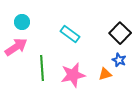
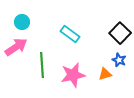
green line: moved 3 px up
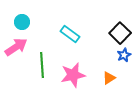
blue star: moved 5 px right, 5 px up; rotated 24 degrees clockwise
orange triangle: moved 4 px right, 4 px down; rotated 16 degrees counterclockwise
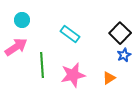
cyan circle: moved 2 px up
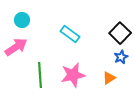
blue star: moved 3 px left, 2 px down
green line: moved 2 px left, 10 px down
